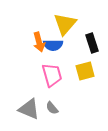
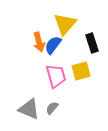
blue semicircle: rotated 126 degrees clockwise
yellow square: moved 4 px left
pink trapezoid: moved 4 px right, 1 px down
gray semicircle: rotated 80 degrees clockwise
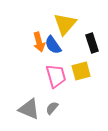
blue semicircle: rotated 72 degrees counterclockwise
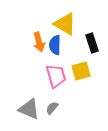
yellow triangle: rotated 40 degrees counterclockwise
blue semicircle: moved 2 px right; rotated 36 degrees clockwise
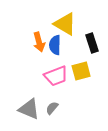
pink trapezoid: rotated 85 degrees clockwise
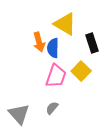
blue semicircle: moved 2 px left, 3 px down
yellow square: rotated 30 degrees counterclockwise
pink trapezoid: rotated 50 degrees counterclockwise
gray triangle: moved 10 px left, 5 px down; rotated 25 degrees clockwise
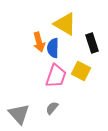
yellow square: rotated 18 degrees counterclockwise
